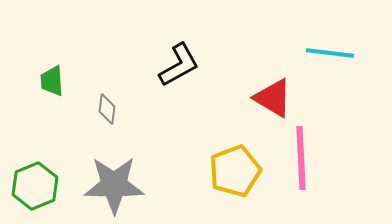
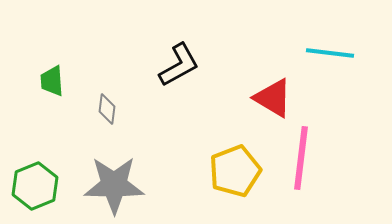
pink line: rotated 10 degrees clockwise
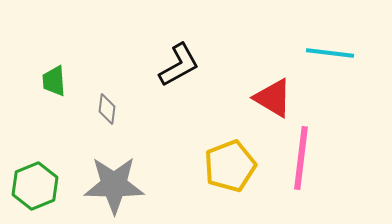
green trapezoid: moved 2 px right
yellow pentagon: moved 5 px left, 5 px up
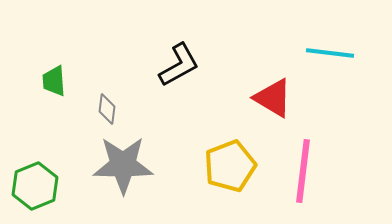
pink line: moved 2 px right, 13 px down
gray star: moved 9 px right, 20 px up
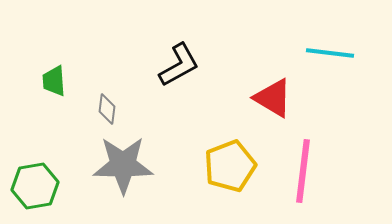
green hexagon: rotated 12 degrees clockwise
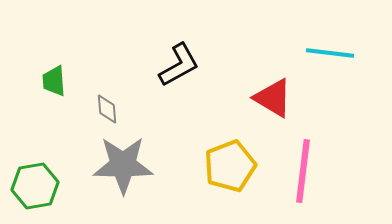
gray diamond: rotated 12 degrees counterclockwise
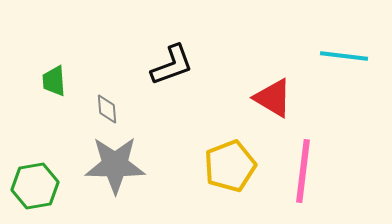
cyan line: moved 14 px right, 3 px down
black L-shape: moved 7 px left; rotated 9 degrees clockwise
gray star: moved 8 px left
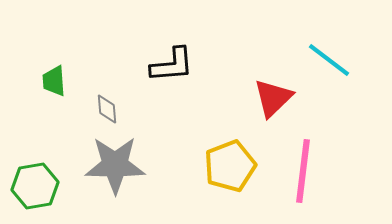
cyan line: moved 15 px left, 4 px down; rotated 30 degrees clockwise
black L-shape: rotated 15 degrees clockwise
red triangle: rotated 45 degrees clockwise
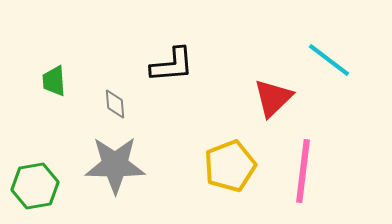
gray diamond: moved 8 px right, 5 px up
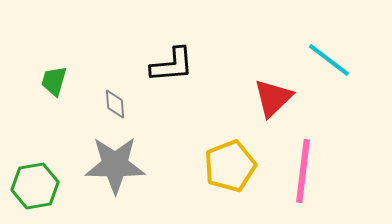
green trapezoid: rotated 20 degrees clockwise
